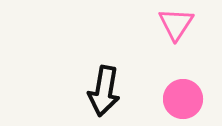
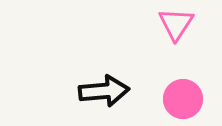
black arrow: rotated 105 degrees counterclockwise
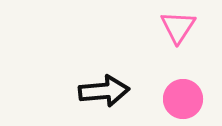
pink triangle: moved 2 px right, 3 px down
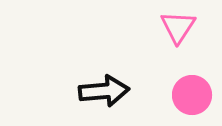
pink circle: moved 9 px right, 4 px up
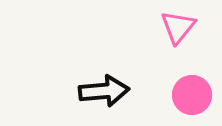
pink triangle: rotated 6 degrees clockwise
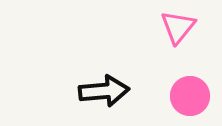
pink circle: moved 2 px left, 1 px down
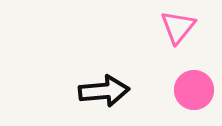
pink circle: moved 4 px right, 6 px up
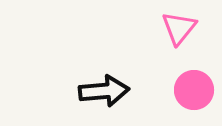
pink triangle: moved 1 px right, 1 px down
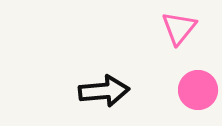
pink circle: moved 4 px right
